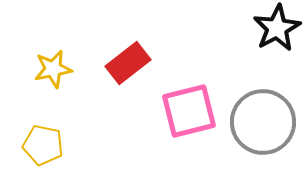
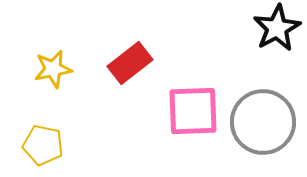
red rectangle: moved 2 px right
pink square: moved 4 px right; rotated 12 degrees clockwise
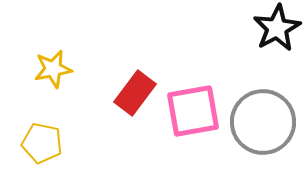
red rectangle: moved 5 px right, 30 px down; rotated 15 degrees counterclockwise
pink square: rotated 8 degrees counterclockwise
yellow pentagon: moved 1 px left, 2 px up
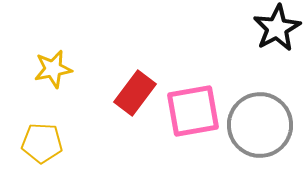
gray circle: moved 3 px left, 3 px down
yellow pentagon: rotated 9 degrees counterclockwise
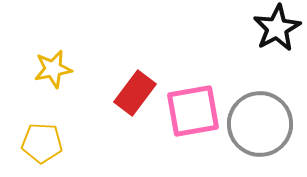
gray circle: moved 1 px up
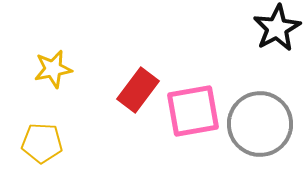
red rectangle: moved 3 px right, 3 px up
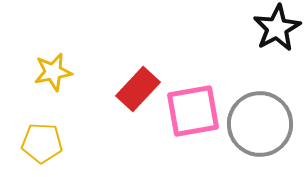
yellow star: moved 3 px down
red rectangle: moved 1 px up; rotated 6 degrees clockwise
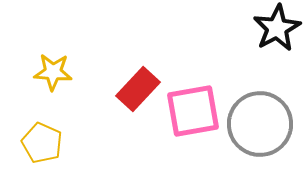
yellow star: rotated 15 degrees clockwise
yellow pentagon: rotated 21 degrees clockwise
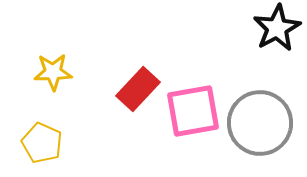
yellow star: rotated 6 degrees counterclockwise
gray circle: moved 1 px up
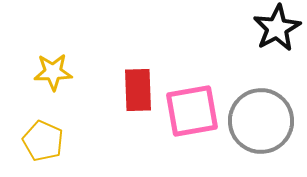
red rectangle: moved 1 px down; rotated 45 degrees counterclockwise
pink square: moved 1 px left
gray circle: moved 1 px right, 2 px up
yellow pentagon: moved 1 px right, 2 px up
